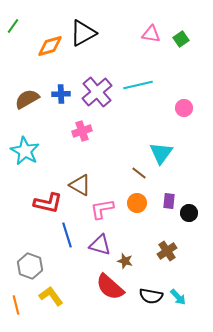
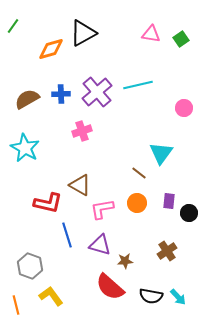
orange diamond: moved 1 px right, 3 px down
cyan star: moved 3 px up
brown star: rotated 21 degrees counterclockwise
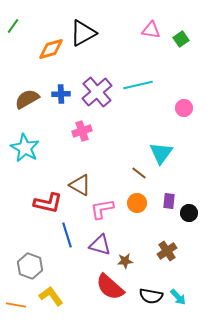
pink triangle: moved 4 px up
orange line: rotated 66 degrees counterclockwise
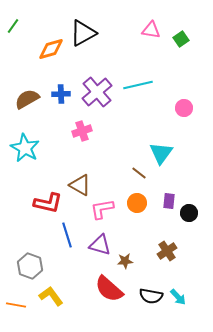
red semicircle: moved 1 px left, 2 px down
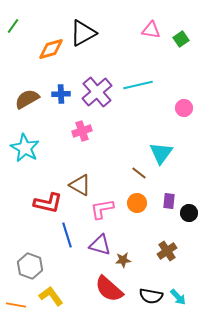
brown star: moved 2 px left, 1 px up
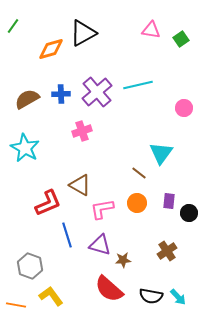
red L-shape: rotated 36 degrees counterclockwise
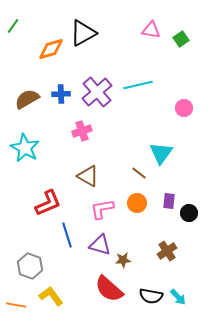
brown triangle: moved 8 px right, 9 px up
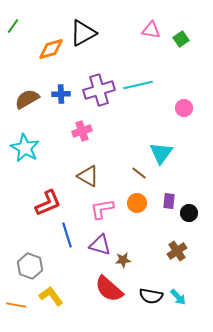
purple cross: moved 2 px right, 2 px up; rotated 24 degrees clockwise
brown cross: moved 10 px right
